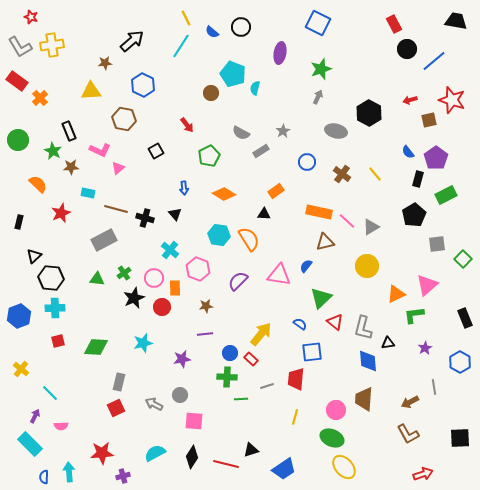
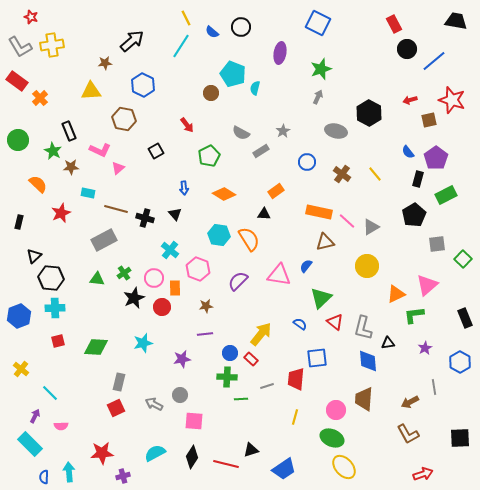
blue square at (312, 352): moved 5 px right, 6 px down
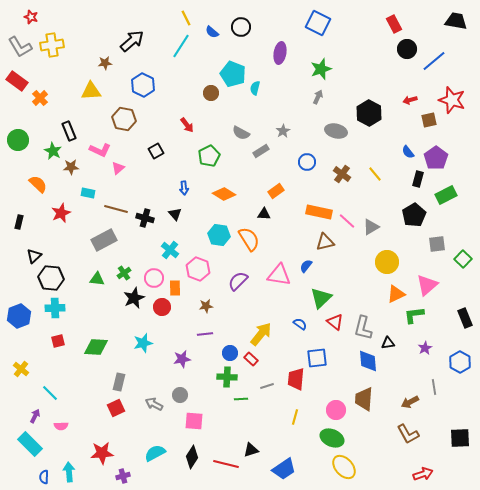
yellow circle at (367, 266): moved 20 px right, 4 px up
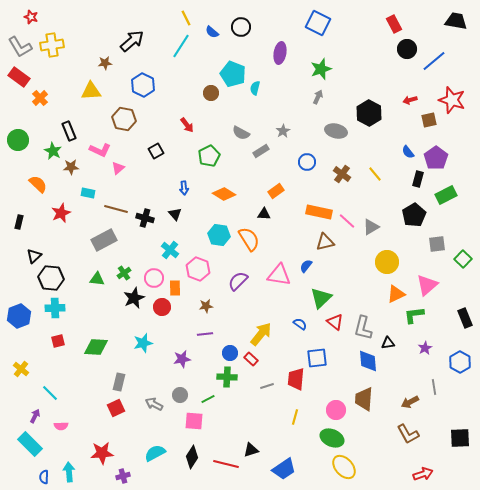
red rectangle at (17, 81): moved 2 px right, 4 px up
green line at (241, 399): moved 33 px left; rotated 24 degrees counterclockwise
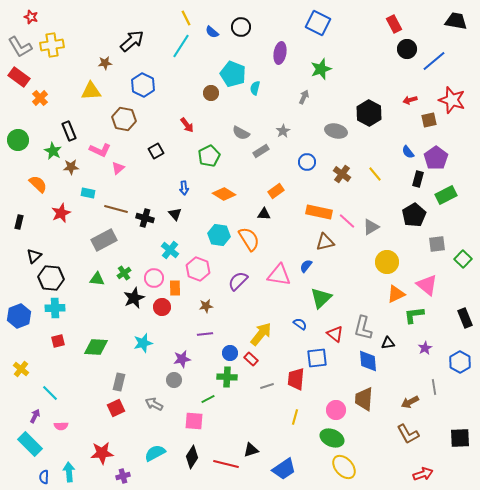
gray arrow at (318, 97): moved 14 px left
pink triangle at (427, 285): rotated 40 degrees counterclockwise
red triangle at (335, 322): moved 12 px down
gray circle at (180, 395): moved 6 px left, 15 px up
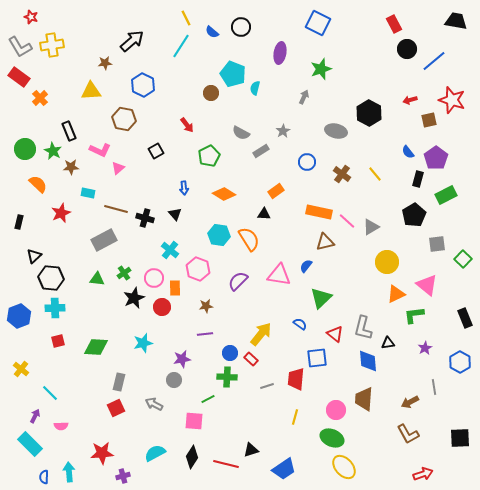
green circle at (18, 140): moved 7 px right, 9 px down
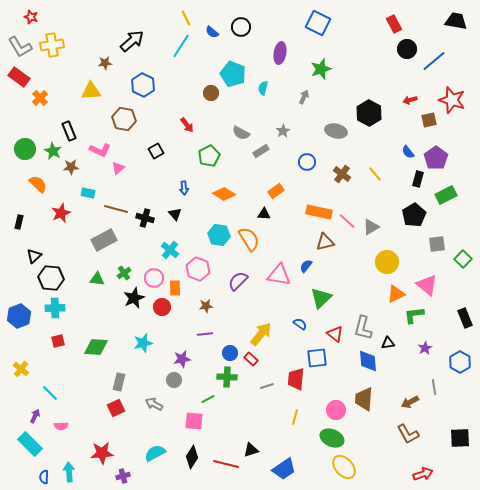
cyan semicircle at (255, 88): moved 8 px right
